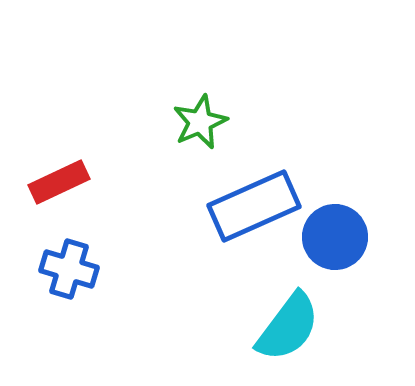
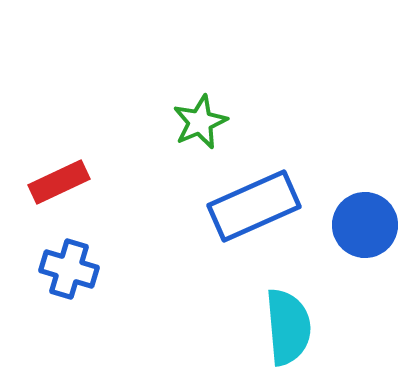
blue circle: moved 30 px right, 12 px up
cyan semicircle: rotated 42 degrees counterclockwise
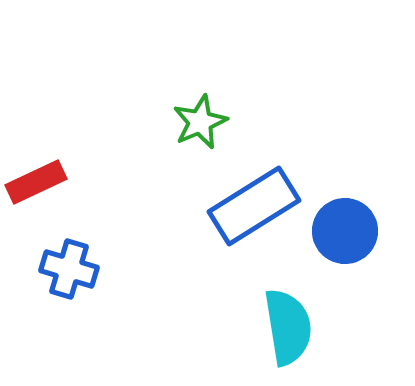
red rectangle: moved 23 px left
blue rectangle: rotated 8 degrees counterclockwise
blue circle: moved 20 px left, 6 px down
cyan semicircle: rotated 4 degrees counterclockwise
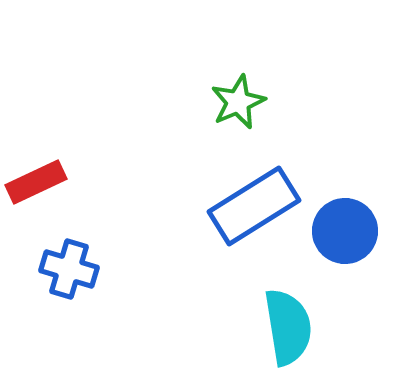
green star: moved 38 px right, 20 px up
